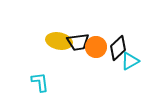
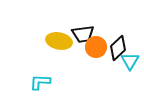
black trapezoid: moved 5 px right, 8 px up
cyan triangle: rotated 30 degrees counterclockwise
cyan L-shape: rotated 80 degrees counterclockwise
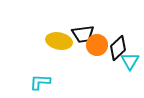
orange circle: moved 1 px right, 2 px up
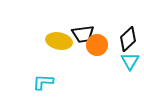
black diamond: moved 10 px right, 9 px up
cyan L-shape: moved 3 px right
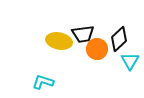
black diamond: moved 9 px left
orange circle: moved 4 px down
cyan L-shape: rotated 15 degrees clockwise
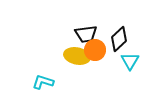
black trapezoid: moved 3 px right
yellow ellipse: moved 18 px right, 15 px down
orange circle: moved 2 px left, 1 px down
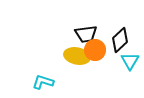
black diamond: moved 1 px right, 1 px down
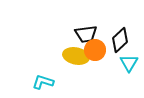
yellow ellipse: moved 1 px left
cyan triangle: moved 1 px left, 2 px down
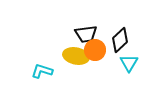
cyan L-shape: moved 1 px left, 11 px up
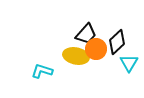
black trapezoid: rotated 40 degrees counterclockwise
black diamond: moved 3 px left, 2 px down
orange circle: moved 1 px right, 1 px up
